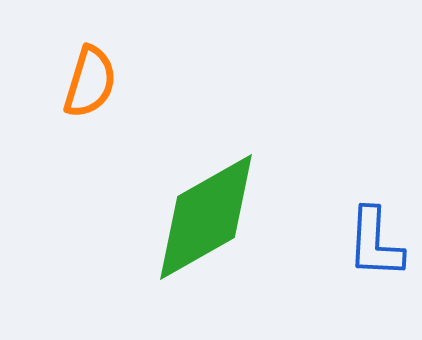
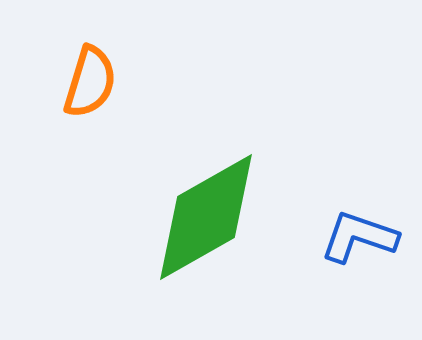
blue L-shape: moved 16 px left, 6 px up; rotated 106 degrees clockwise
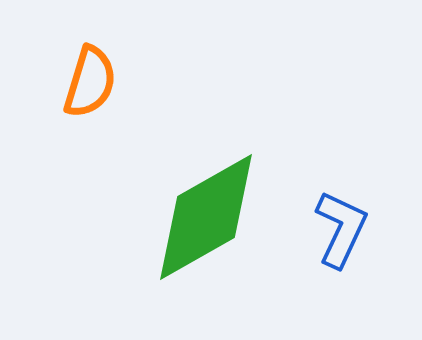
blue L-shape: moved 18 px left, 8 px up; rotated 96 degrees clockwise
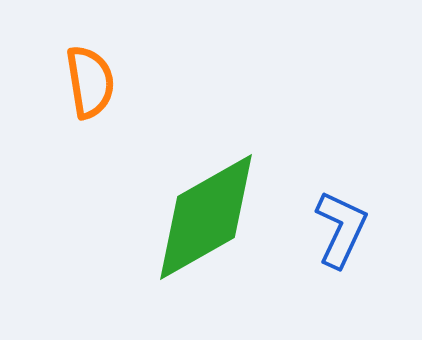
orange semicircle: rotated 26 degrees counterclockwise
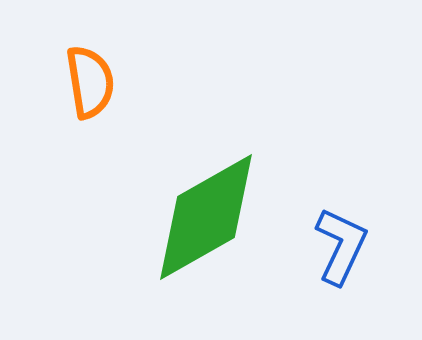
blue L-shape: moved 17 px down
